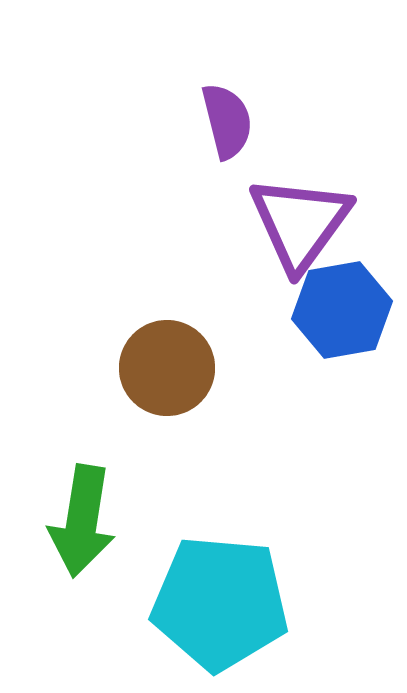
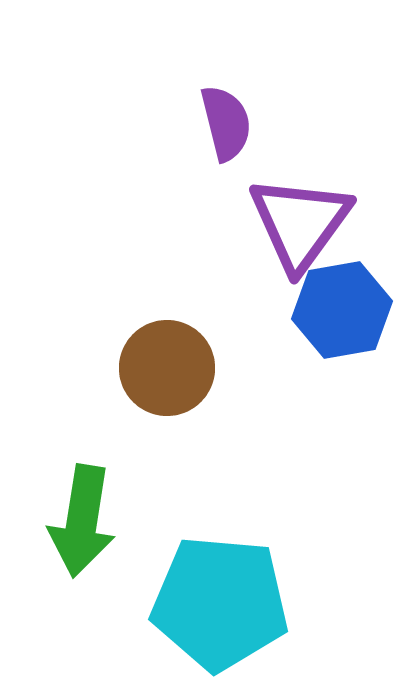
purple semicircle: moved 1 px left, 2 px down
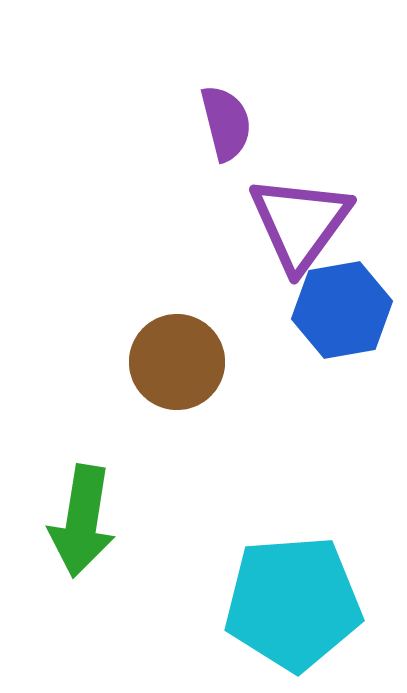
brown circle: moved 10 px right, 6 px up
cyan pentagon: moved 73 px right; rotated 9 degrees counterclockwise
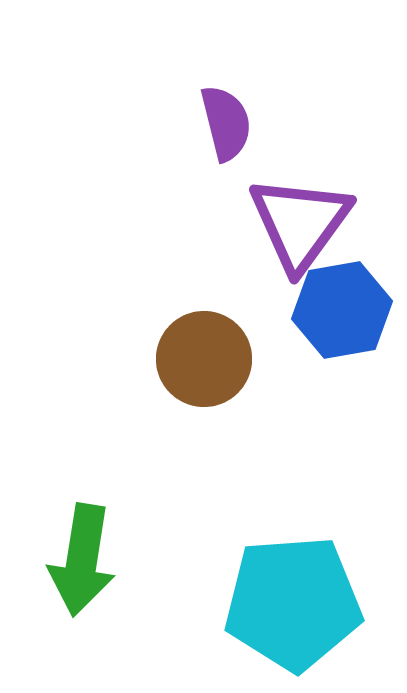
brown circle: moved 27 px right, 3 px up
green arrow: moved 39 px down
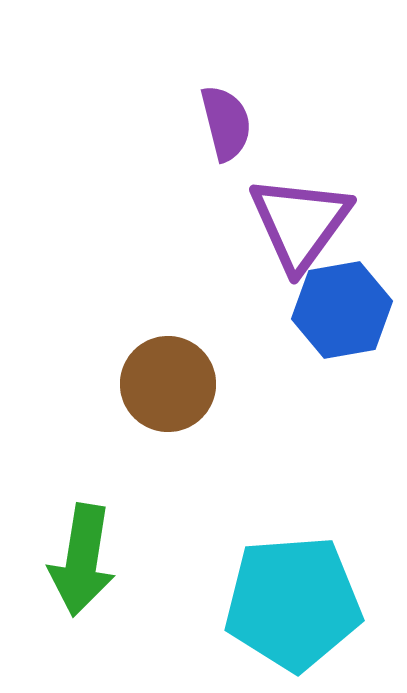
brown circle: moved 36 px left, 25 px down
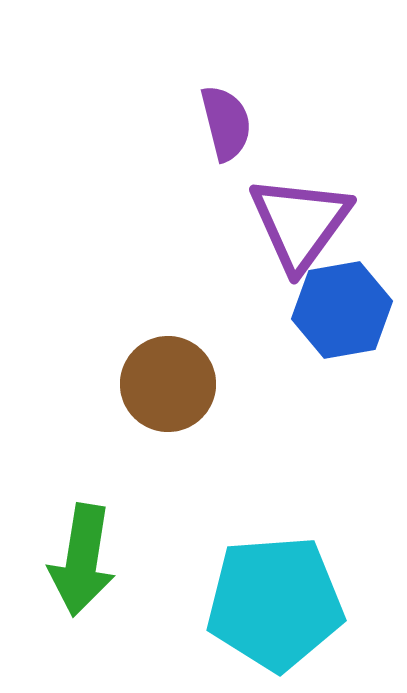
cyan pentagon: moved 18 px left
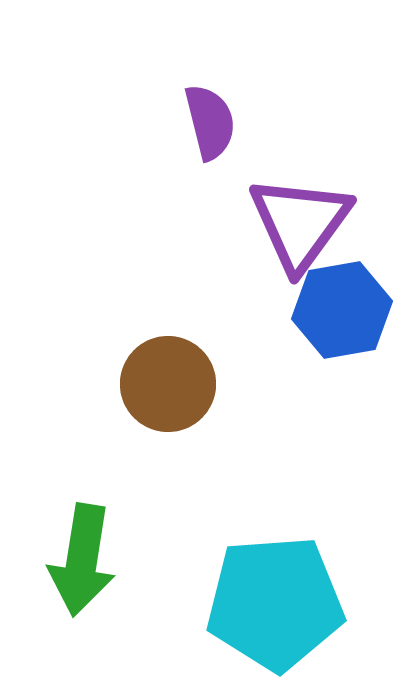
purple semicircle: moved 16 px left, 1 px up
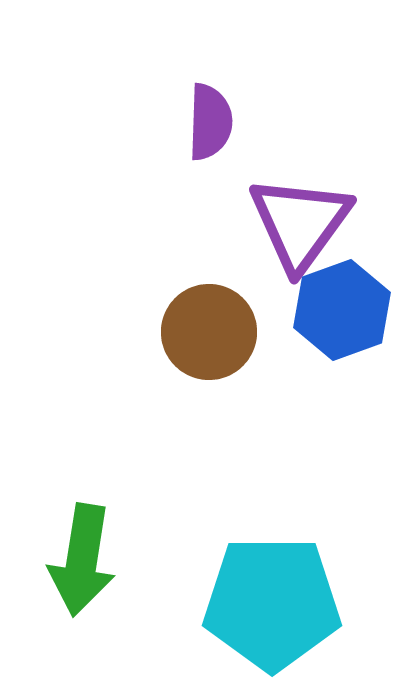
purple semicircle: rotated 16 degrees clockwise
blue hexagon: rotated 10 degrees counterclockwise
brown circle: moved 41 px right, 52 px up
cyan pentagon: moved 3 px left; rotated 4 degrees clockwise
